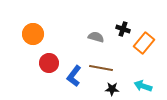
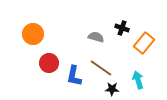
black cross: moved 1 px left, 1 px up
brown line: rotated 25 degrees clockwise
blue L-shape: rotated 25 degrees counterclockwise
cyan arrow: moved 5 px left, 6 px up; rotated 54 degrees clockwise
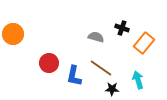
orange circle: moved 20 px left
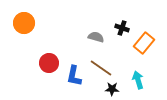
orange circle: moved 11 px right, 11 px up
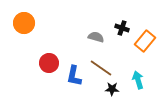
orange rectangle: moved 1 px right, 2 px up
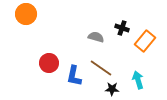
orange circle: moved 2 px right, 9 px up
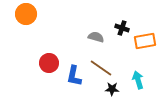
orange rectangle: rotated 40 degrees clockwise
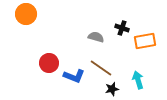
blue L-shape: rotated 80 degrees counterclockwise
black star: rotated 16 degrees counterclockwise
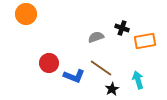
gray semicircle: rotated 35 degrees counterclockwise
black star: rotated 16 degrees counterclockwise
